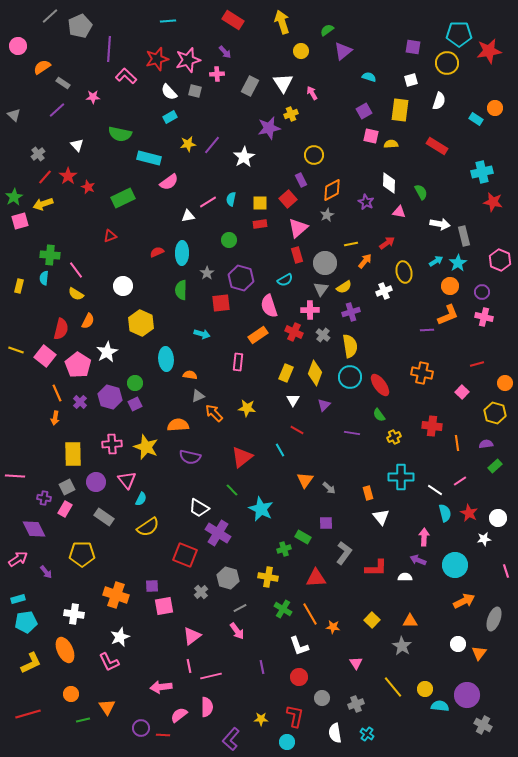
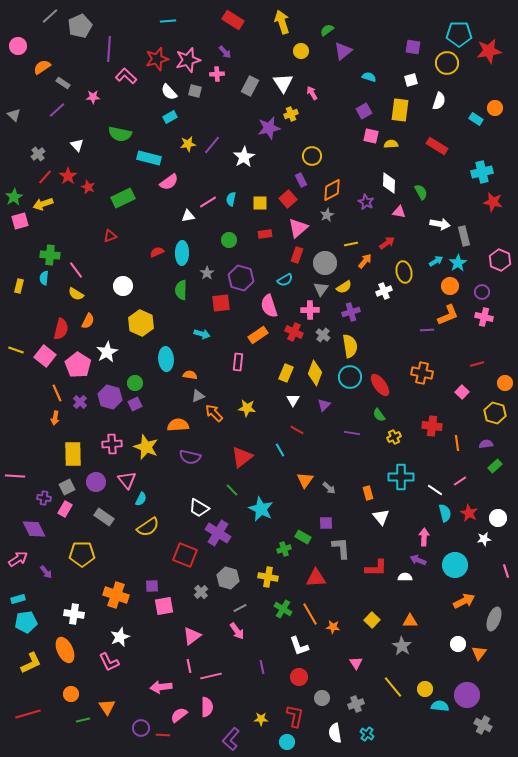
yellow circle at (314, 155): moved 2 px left, 1 px down
red rectangle at (260, 224): moved 5 px right, 10 px down
red rectangle at (297, 255): rotated 35 degrees clockwise
gray L-shape at (344, 553): moved 3 px left, 5 px up; rotated 40 degrees counterclockwise
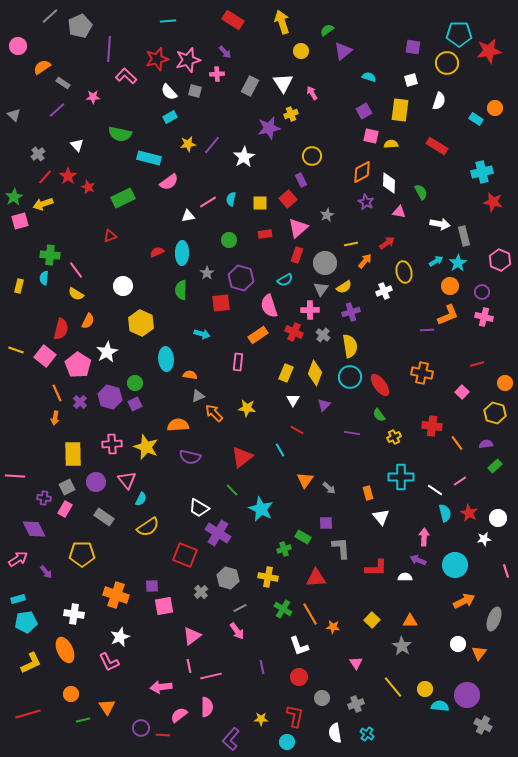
orange diamond at (332, 190): moved 30 px right, 18 px up
orange line at (457, 443): rotated 28 degrees counterclockwise
